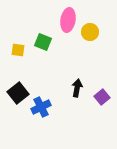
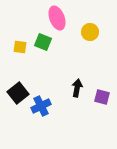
pink ellipse: moved 11 px left, 2 px up; rotated 30 degrees counterclockwise
yellow square: moved 2 px right, 3 px up
purple square: rotated 35 degrees counterclockwise
blue cross: moved 1 px up
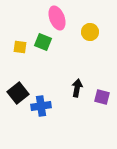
blue cross: rotated 18 degrees clockwise
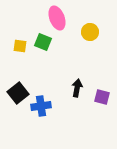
yellow square: moved 1 px up
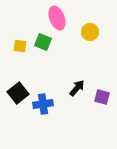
black arrow: rotated 30 degrees clockwise
blue cross: moved 2 px right, 2 px up
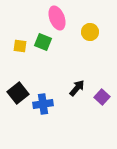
purple square: rotated 28 degrees clockwise
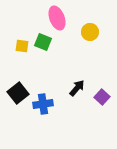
yellow square: moved 2 px right
